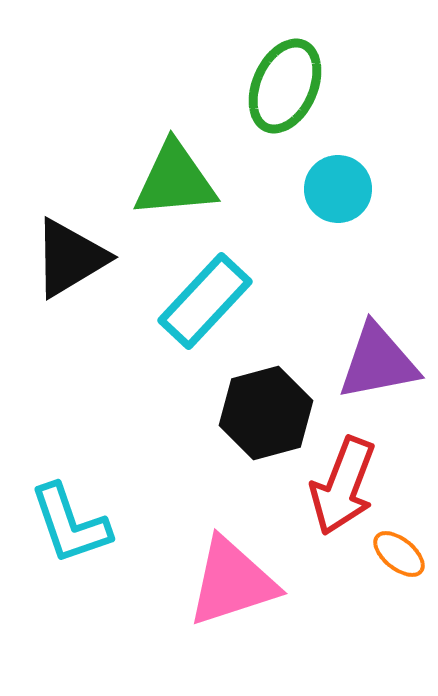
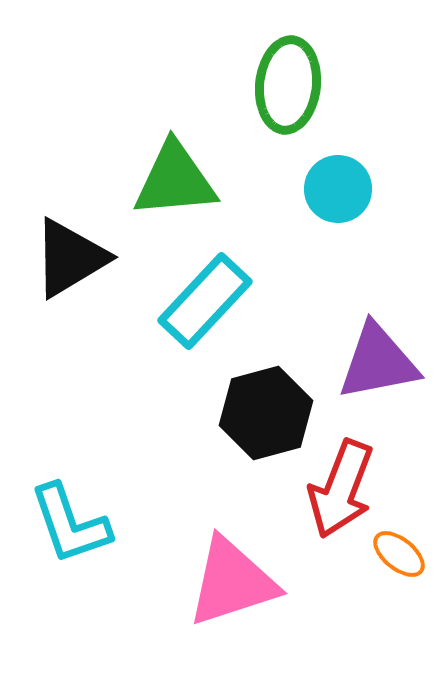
green ellipse: moved 3 px right, 1 px up; rotated 18 degrees counterclockwise
red arrow: moved 2 px left, 3 px down
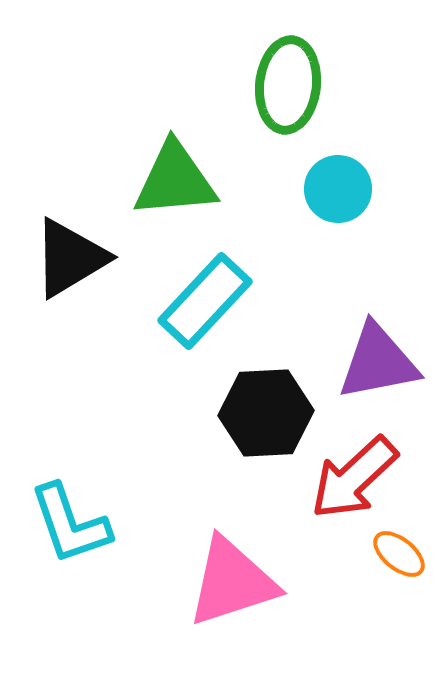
black hexagon: rotated 12 degrees clockwise
red arrow: moved 13 px right, 11 px up; rotated 26 degrees clockwise
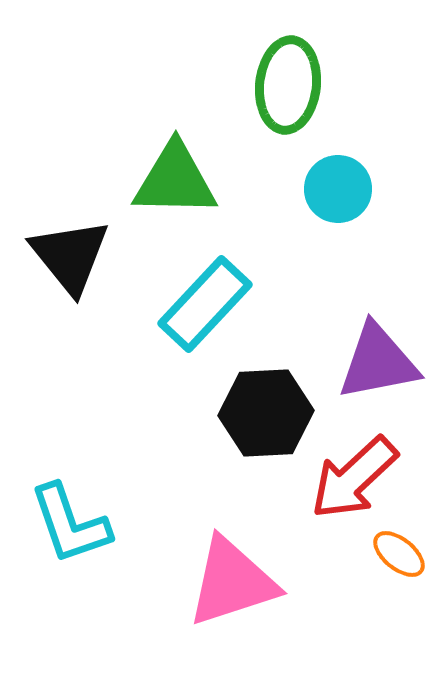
green triangle: rotated 6 degrees clockwise
black triangle: moved 2 px up; rotated 38 degrees counterclockwise
cyan rectangle: moved 3 px down
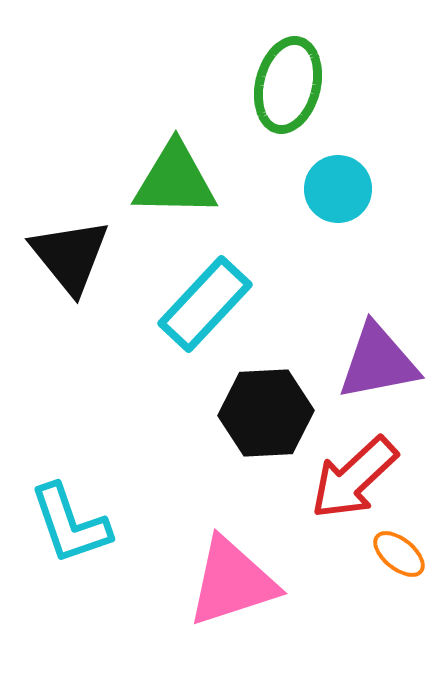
green ellipse: rotated 8 degrees clockwise
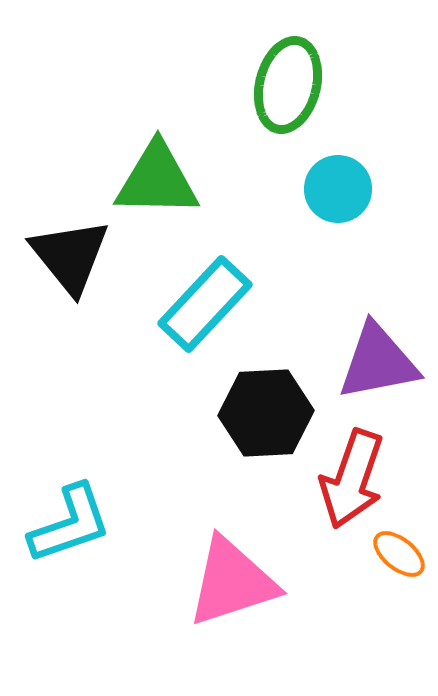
green triangle: moved 18 px left
red arrow: moved 2 px left, 1 px down; rotated 28 degrees counterclockwise
cyan L-shape: rotated 90 degrees counterclockwise
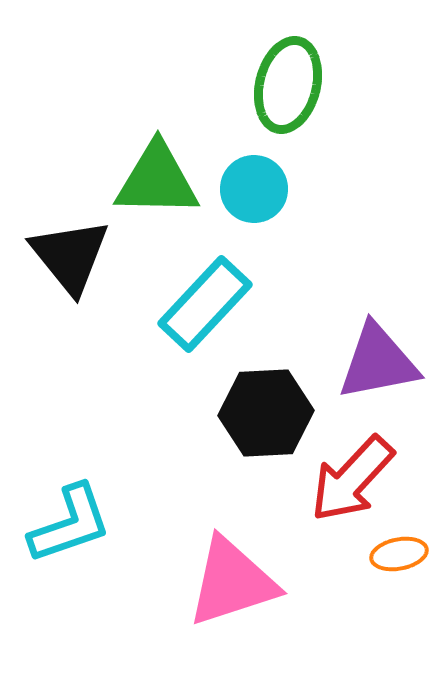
cyan circle: moved 84 px left
red arrow: rotated 24 degrees clockwise
orange ellipse: rotated 50 degrees counterclockwise
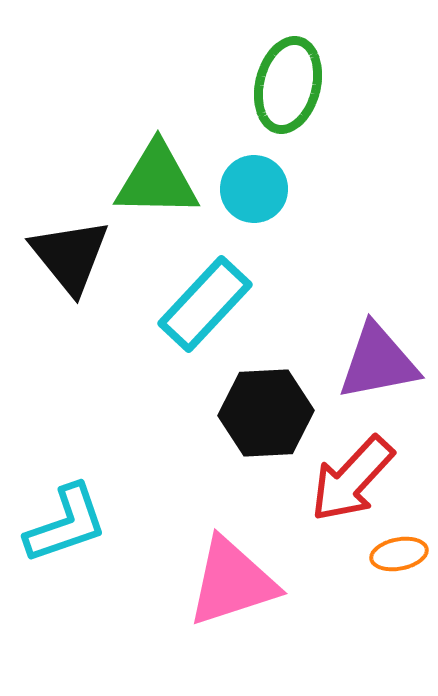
cyan L-shape: moved 4 px left
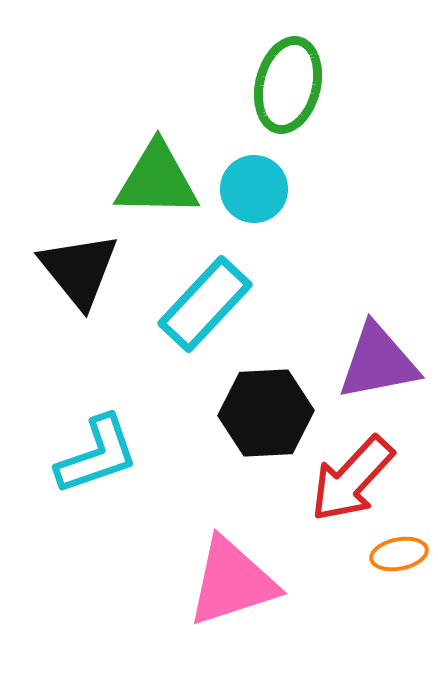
black triangle: moved 9 px right, 14 px down
cyan L-shape: moved 31 px right, 69 px up
